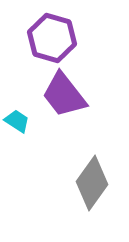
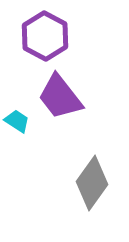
purple hexagon: moved 7 px left, 2 px up; rotated 12 degrees clockwise
purple trapezoid: moved 4 px left, 2 px down
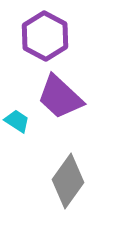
purple trapezoid: rotated 9 degrees counterclockwise
gray diamond: moved 24 px left, 2 px up
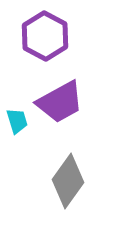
purple trapezoid: moved 5 px down; rotated 72 degrees counterclockwise
cyan trapezoid: rotated 40 degrees clockwise
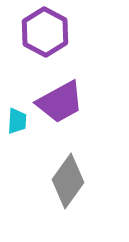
purple hexagon: moved 4 px up
cyan trapezoid: rotated 20 degrees clockwise
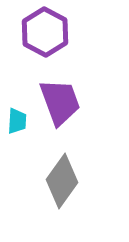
purple trapezoid: rotated 81 degrees counterclockwise
gray diamond: moved 6 px left
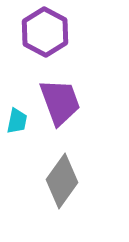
cyan trapezoid: rotated 8 degrees clockwise
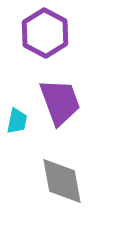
purple hexagon: moved 1 px down
gray diamond: rotated 46 degrees counterclockwise
